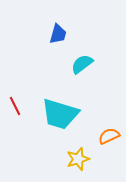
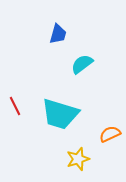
orange semicircle: moved 1 px right, 2 px up
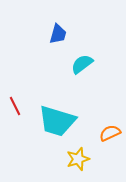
cyan trapezoid: moved 3 px left, 7 px down
orange semicircle: moved 1 px up
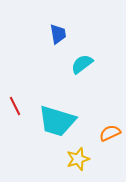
blue trapezoid: rotated 25 degrees counterclockwise
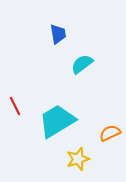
cyan trapezoid: rotated 132 degrees clockwise
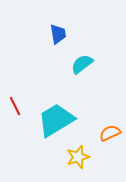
cyan trapezoid: moved 1 px left, 1 px up
yellow star: moved 2 px up
